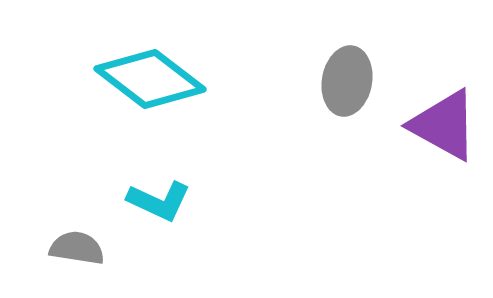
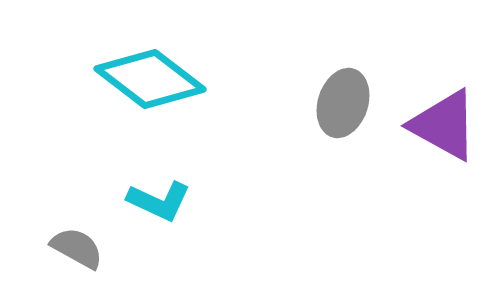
gray ellipse: moved 4 px left, 22 px down; rotated 8 degrees clockwise
gray semicircle: rotated 20 degrees clockwise
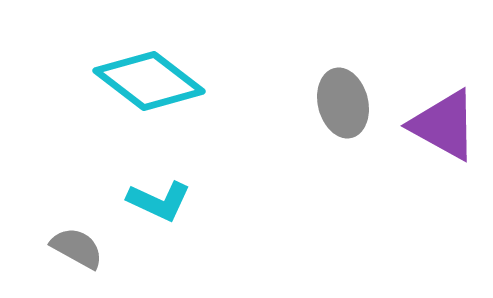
cyan diamond: moved 1 px left, 2 px down
gray ellipse: rotated 32 degrees counterclockwise
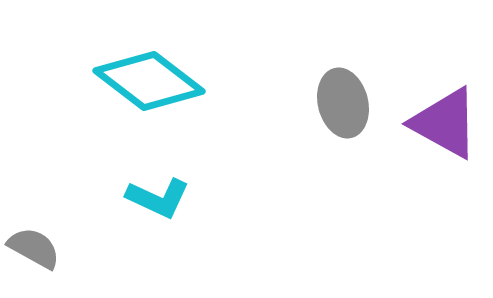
purple triangle: moved 1 px right, 2 px up
cyan L-shape: moved 1 px left, 3 px up
gray semicircle: moved 43 px left
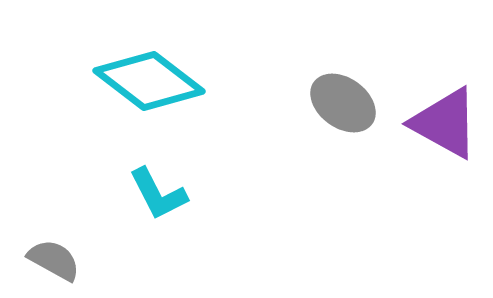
gray ellipse: rotated 40 degrees counterclockwise
cyan L-shape: moved 4 px up; rotated 38 degrees clockwise
gray semicircle: moved 20 px right, 12 px down
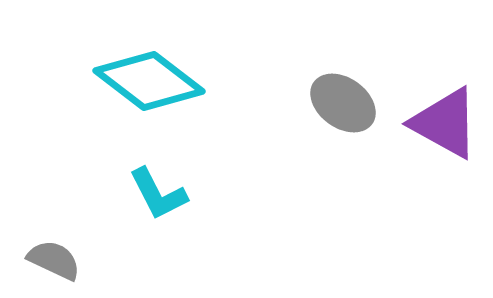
gray semicircle: rotated 4 degrees counterclockwise
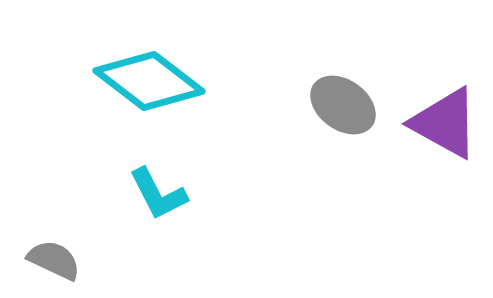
gray ellipse: moved 2 px down
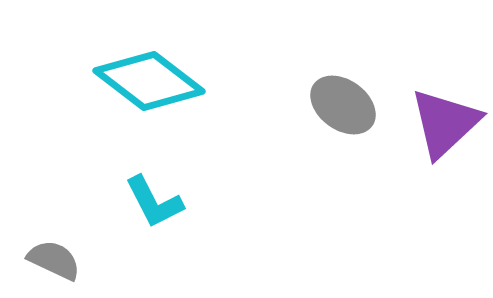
purple triangle: rotated 48 degrees clockwise
cyan L-shape: moved 4 px left, 8 px down
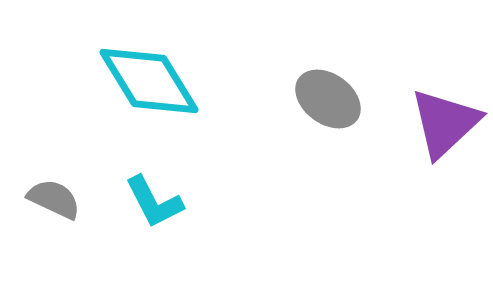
cyan diamond: rotated 21 degrees clockwise
gray ellipse: moved 15 px left, 6 px up
gray semicircle: moved 61 px up
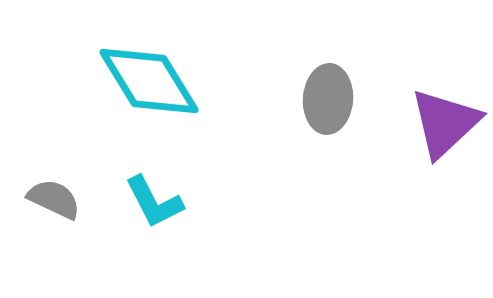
gray ellipse: rotated 58 degrees clockwise
